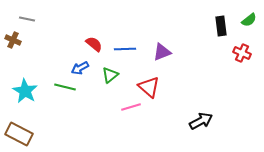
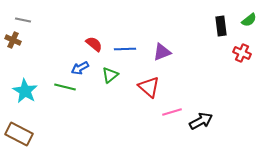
gray line: moved 4 px left, 1 px down
pink line: moved 41 px right, 5 px down
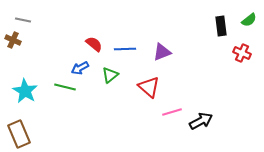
brown rectangle: rotated 40 degrees clockwise
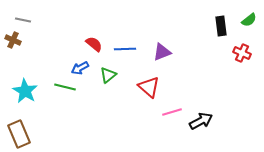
green triangle: moved 2 px left
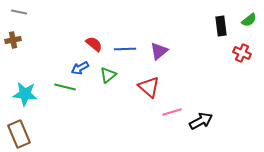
gray line: moved 4 px left, 8 px up
brown cross: rotated 35 degrees counterclockwise
purple triangle: moved 3 px left, 1 px up; rotated 18 degrees counterclockwise
cyan star: moved 3 px down; rotated 25 degrees counterclockwise
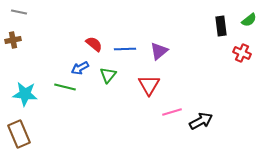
green triangle: rotated 12 degrees counterclockwise
red triangle: moved 2 px up; rotated 20 degrees clockwise
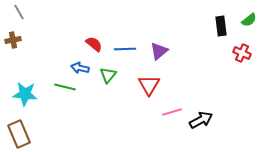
gray line: rotated 49 degrees clockwise
blue arrow: rotated 42 degrees clockwise
black arrow: moved 1 px up
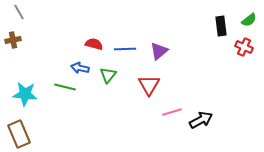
red semicircle: rotated 24 degrees counterclockwise
red cross: moved 2 px right, 6 px up
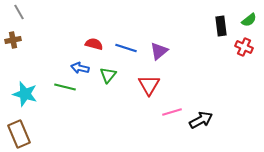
blue line: moved 1 px right, 1 px up; rotated 20 degrees clockwise
cyan star: rotated 10 degrees clockwise
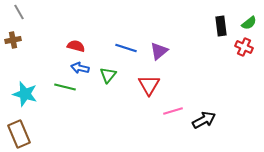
green semicircle: moved 3 px down
red semicircle: moved 18 px left, 2 px down
pink line: moved 1 px right, 1 px up
black arrow: moved 3 px right
